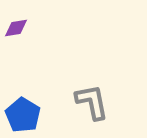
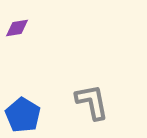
purple diamond: moved 1 px right
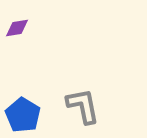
gray L-shape: moved 9 px left, 4 px down
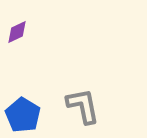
purple diamond: moved 4 px down; rotated 15 degrees counterclockwise
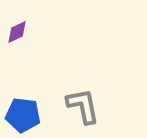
blue pentagon: rotated 24 degrees counterclockwise
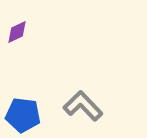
gray L-shape: rotated 33 degrees counterclockwise
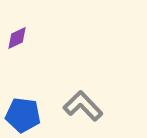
purple diamond: moved 6 px down
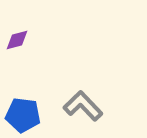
purple diamond: moved 2 px down; rotated 10 degrees clockwise
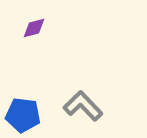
purple diamond: moved 17 px right, 12 px up
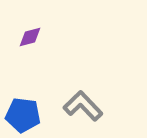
purple diamond: moved 4 px left, 9 px down
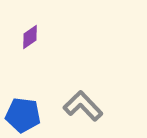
purple diamond: rotated 20 degrees counterclockwise
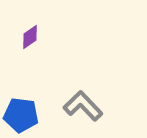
blue pentagon: moved 2 px left
